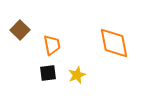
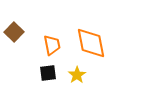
brown square: moved 6 px left, 2 px down
orange diamond: moved 23 px left
yellow star: rotated 12 degrees counterclockwise
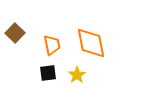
brown square: moved 1 px right, 1 px down
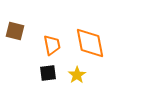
brown square: moved 2 px up; rotated 30 degrees counterclockwise
orange diamond: moved 1 px left
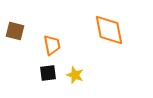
orange diamond: moved 19 px right, 13 px up
yellow star: moved 2 px left; rotated 18 degrees counterclockwise
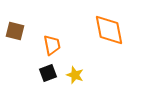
black square: rotated 12 degrees counterclockwise
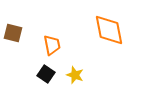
brown square: moved 2 px left, 2 px down
black square: moved 2 px left, 1 px down; rotated 36 degrees counterclockwise
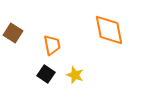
brown square: rotated 18 degrees clockwise
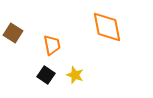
orange diamond: moved 2 px left, 3 px up
black square: moved 1 px down
